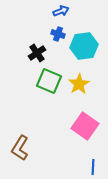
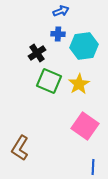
blue cross: rotated 16 degrees counterclockwise
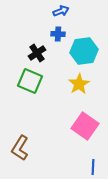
cyan hexagon: moved 5 px down
green square: moved 19 px left
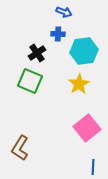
blue arrow: moved 3 px right, 1 px down; rotated 42 degrees clockwise
pink square: moved 2 px right, 2 px down; rotated 16 degrees clockwise
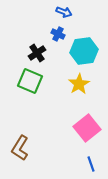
blue cross: rotated 24 degrees clockwise
blue line: moved 2 px left, 3 px up; rotated 21 degrees counterclockwise
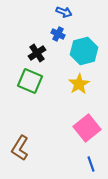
cyan hexagon: rotated 8 degrees counterclockwise
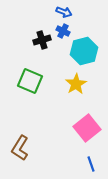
blue cross: moved 5 px right, 3 px up
black cross: moved 5 px right, 13 px up; rotated 18 degrees clockwise
yellow star: moved 3 px left
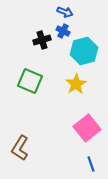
blue arrow: moved 1 px right
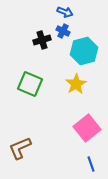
green square: moved 3 px down
brown L-shape: rotated 35 degrees clockwise
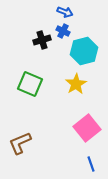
brown L-shape: moved 5 px up
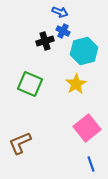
blue arrow: moved 5 px left
black cross: moved 3 px right, 1 px down
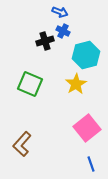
cyan hexagon: moved 2 px right, 4 px down
brown L-shape: moved 2 px right, 1 px down; rotated 25 degrees counterclockwise
